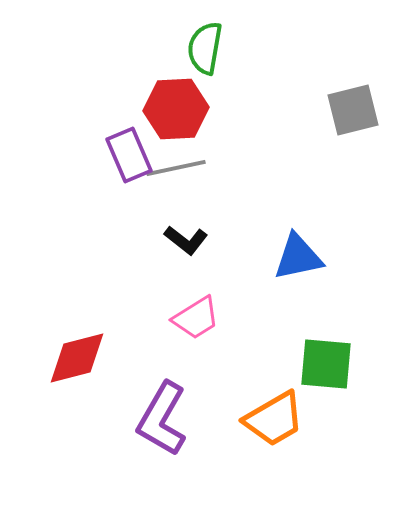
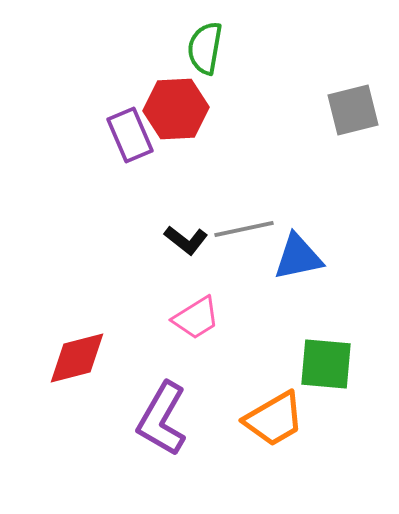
purple rectangle: moved 1 px right, 20 px up
gray line: moved 68 px right, 61 px down
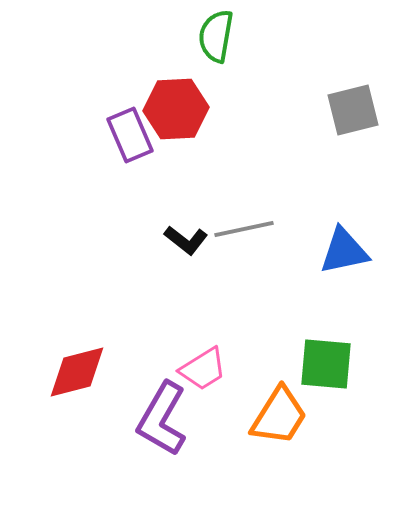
green semicircle: moved 11 px right, 12 px up
blue triangle: moved 46 px right, 6 px up
pink trapezoid: moved 7 px right, 51 px down
red diamond: moved 14 px down
orange trapezoid: moved 5 px right, 3 px up; rotated 28 degrees counterclockwise
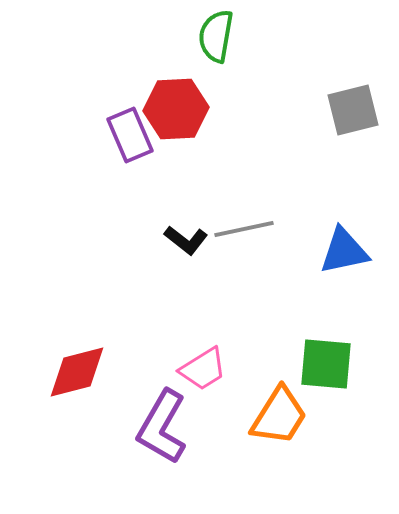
purple L-shape: moved 8 px down
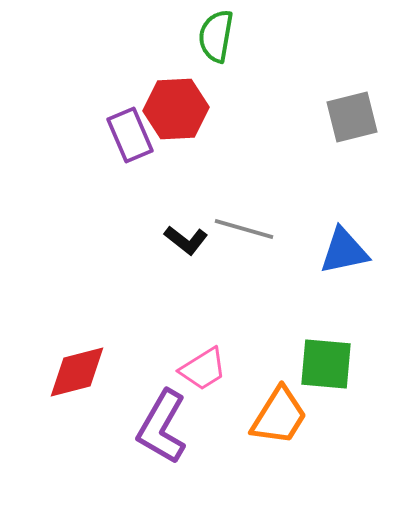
gray square: moved 1 px left, 7 px down
gray line: rotated 28 degrees clockwise
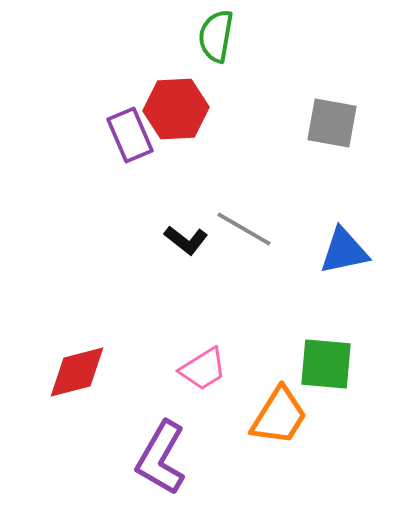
gray square: moved 20 px left, 6 px down; rotated 24 degrees clockwise
gray line: rotated 14 degrees clockwise
purple L-shape: moved 1 px left, 31 px down
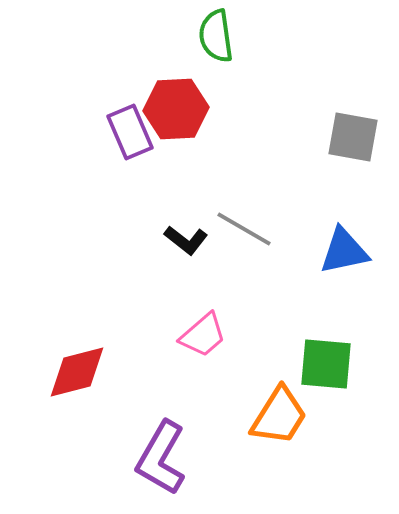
green semicircle: rotated 18 degrees counterclockwise
gray square: moved 21 px right, 14 px down
purple rectangle: moved 3 px up
pink trapezoid: moved 34 px up; rotated 9 degrees counterclockwise
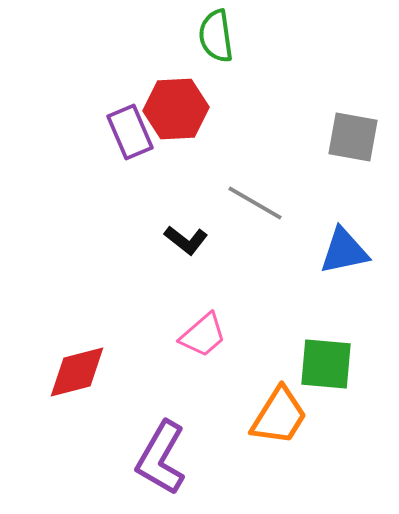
gray line: moved 11 px right, 26 px up
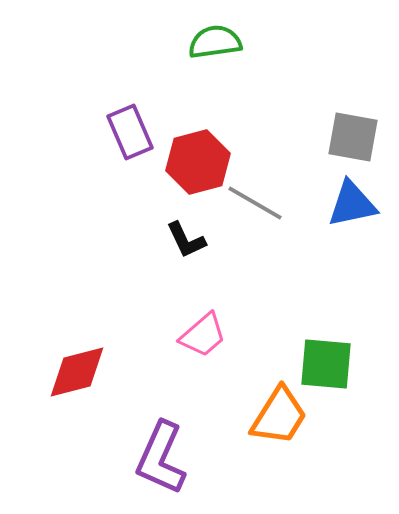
green semicircle: moved 1 px left, 6 px down; rotated 90 degrees clockwise
red hexagon: moved 22 px right, 53 px down; rotated 12 degrees counterclockwise
black L-shape: rotated 27 degrees clockwise
blue triangle: moved 8 px right, 47 px up
purple L-shape: rotated 6 degrees counterclockwise
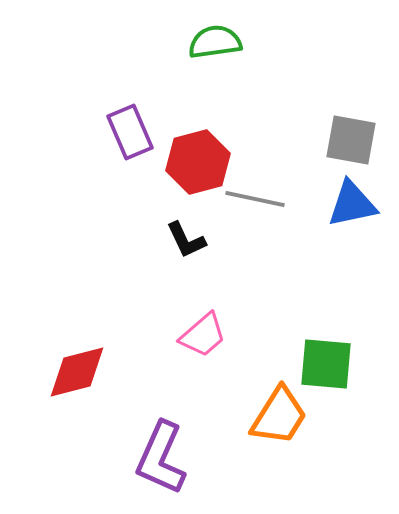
gray square: moved 2 px left, 3 px down
gray line: moved 4 px up; rotated 18 degrees counterclockwise
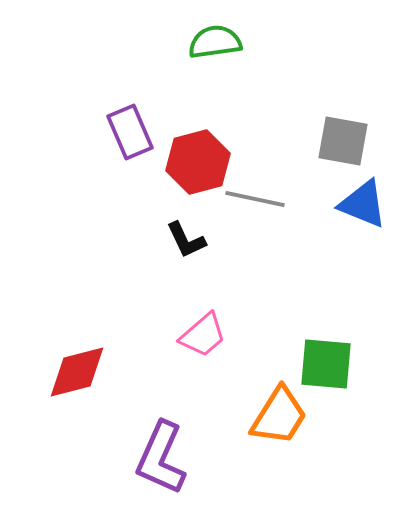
gray square: moved 8 px left, 1 px down
blue triangle: moved 11 px right; rotated 34 degrees clockwise
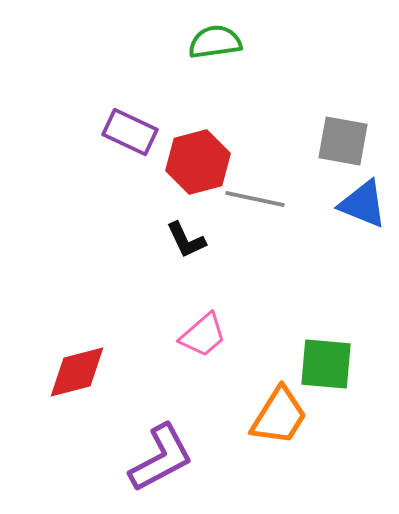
purple rectangle: rotated 42 degrees counterclockwise
purple L-shape: rotated 142 degrees counterclockwise
